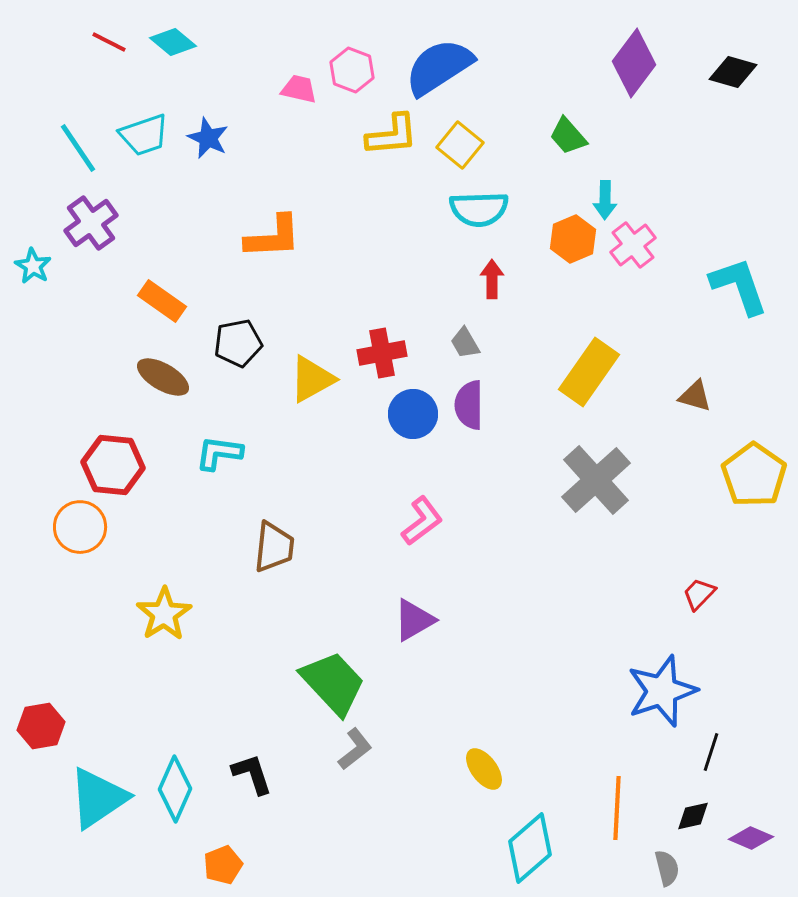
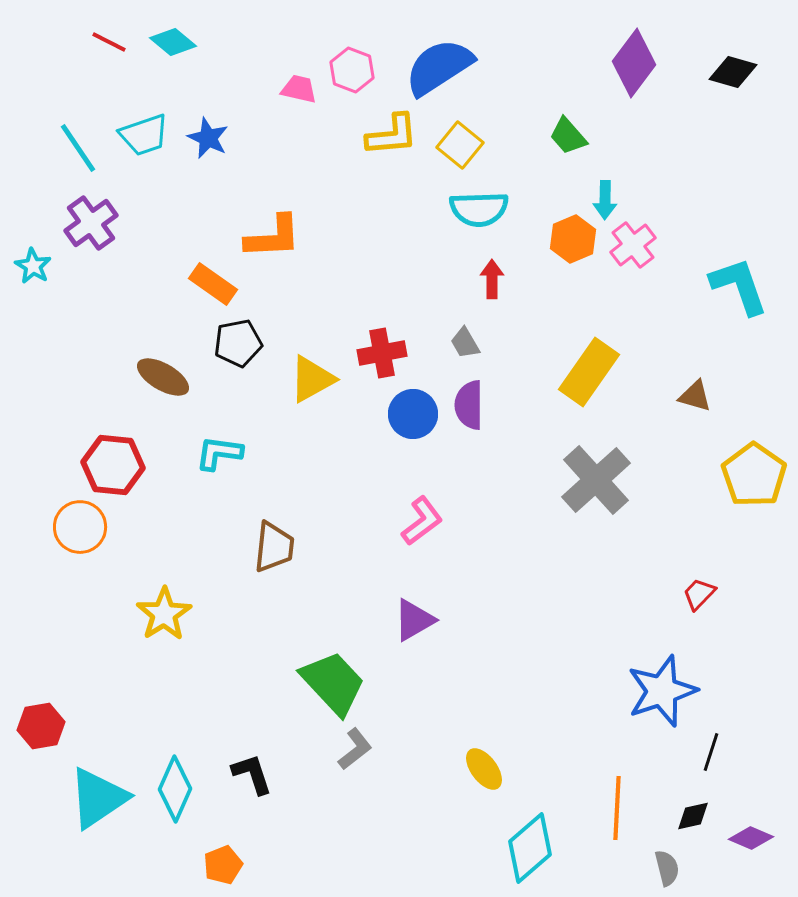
orange rectangle at (162, 301): moved 51 px right, 17 px up
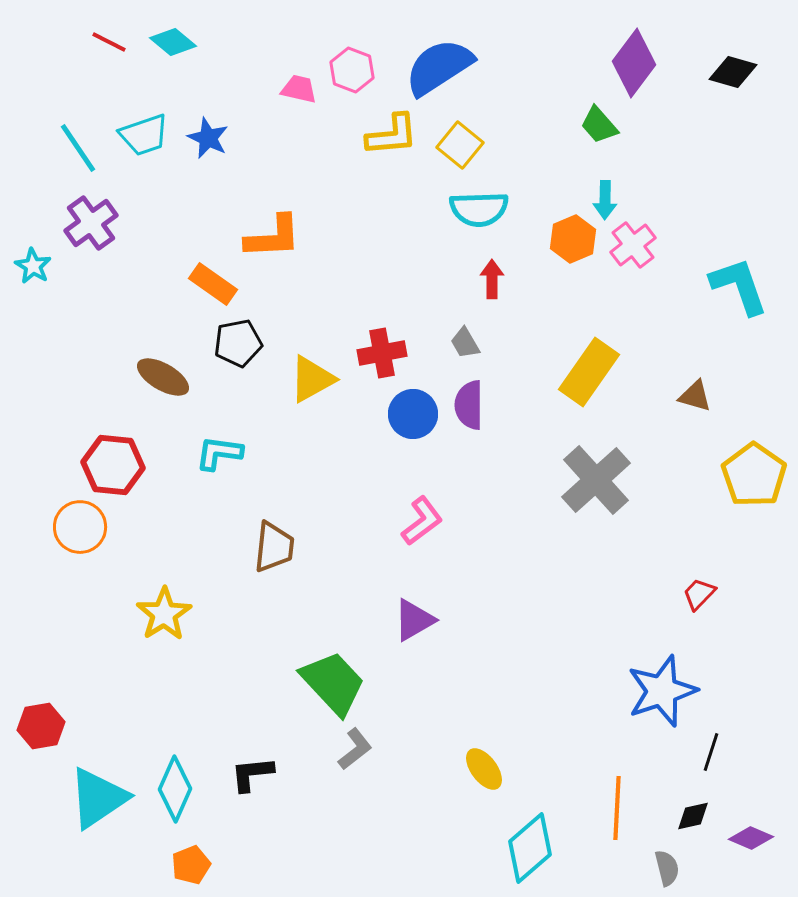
green trapezoid at (568, 136): moved 31 px right, 11 px up
black L-shape at (252, 774): rotated 78 degrees counterclockwise
orange pentagon at (223, 865): moved 32 px left
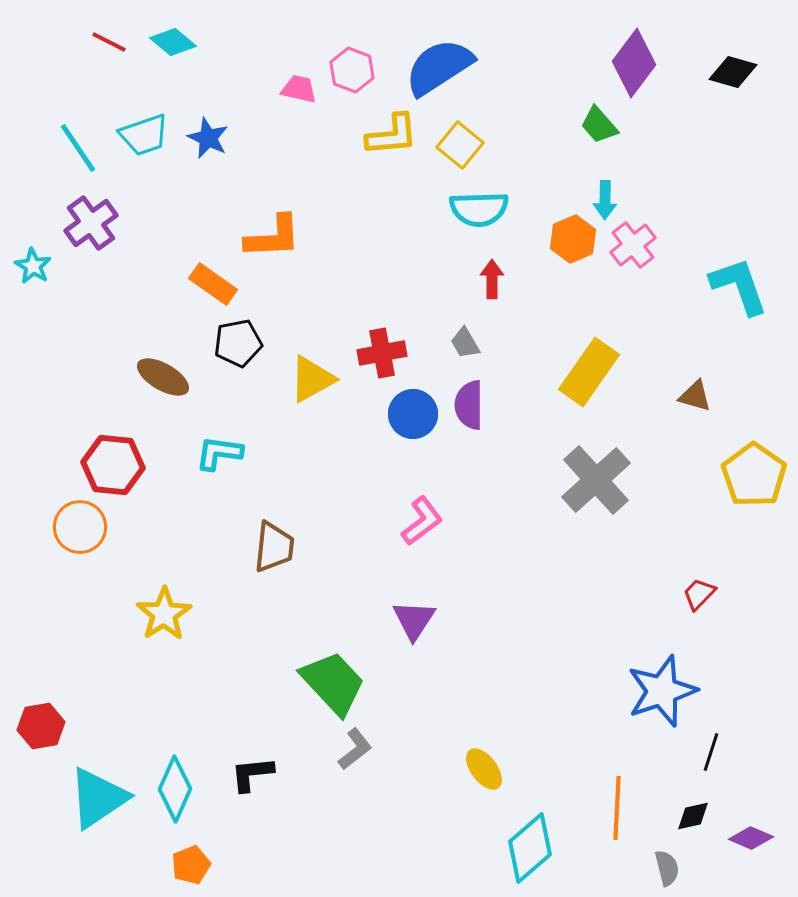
purple triangle at (414, 620): rotated 27 degrees counterclockwise
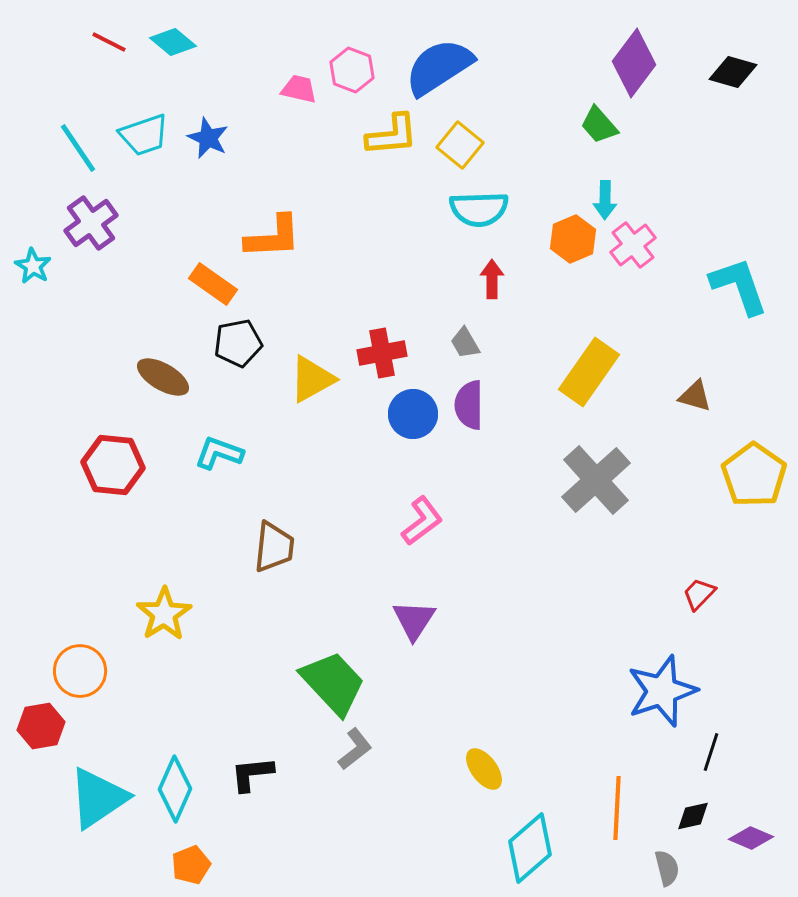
cyan L-shape at (219, 453): rotated 12 degrees clockwise
orange circle at (80, 527): moved 144 px down
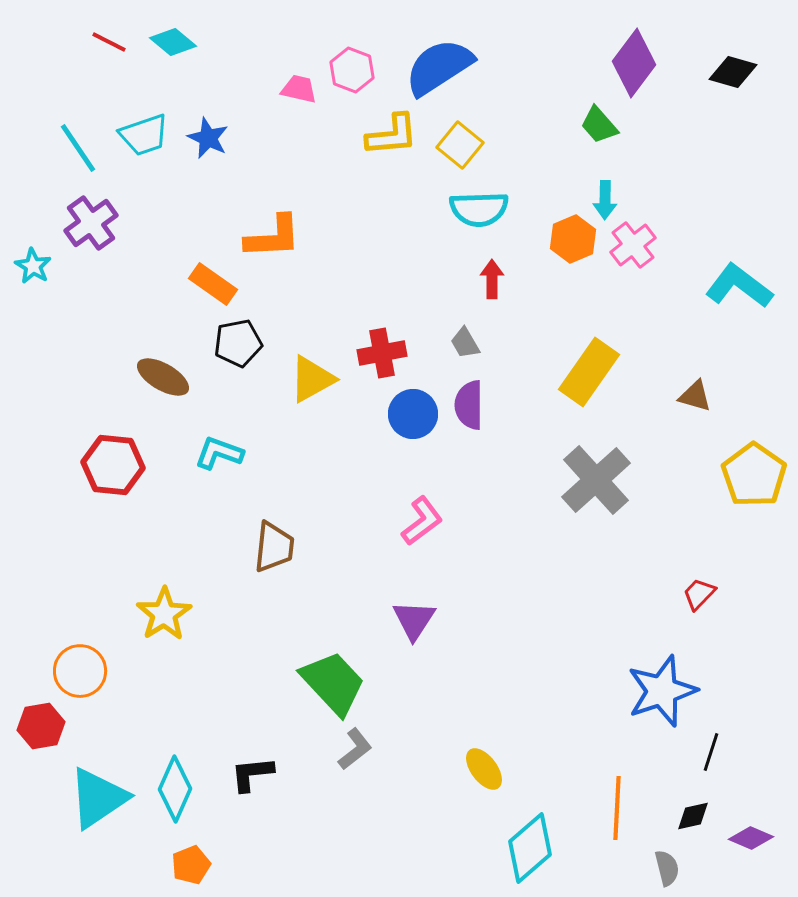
cyan L-shape at (739, 286): rotated 34 degrees counterclockwise
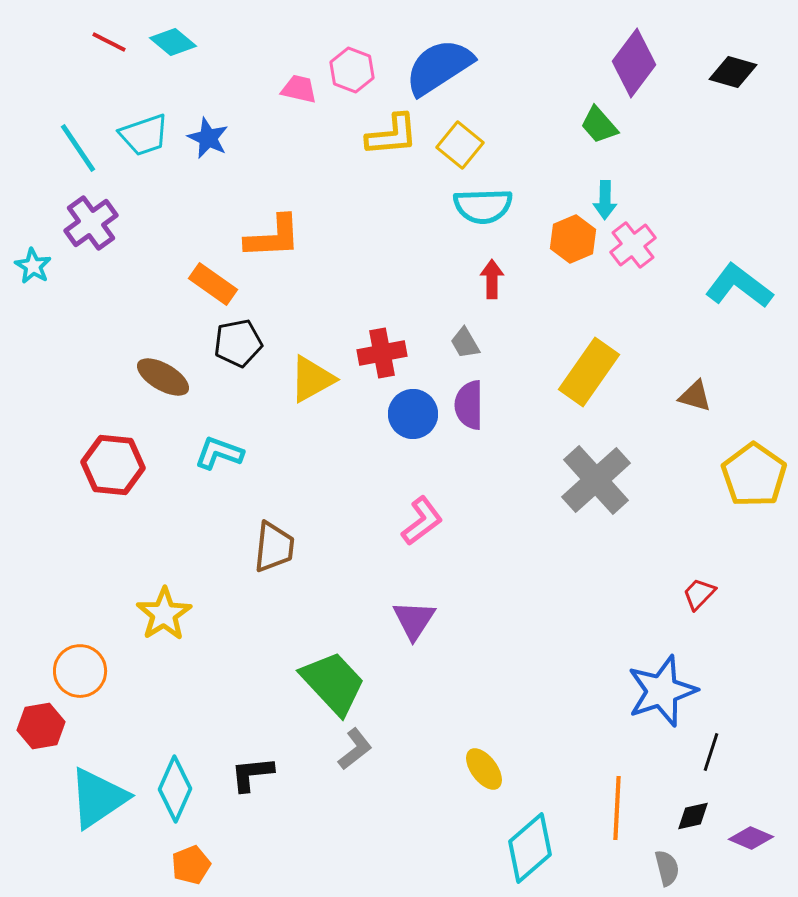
cyan semicircle at (479, 209): moved 4 px right, 3 px up
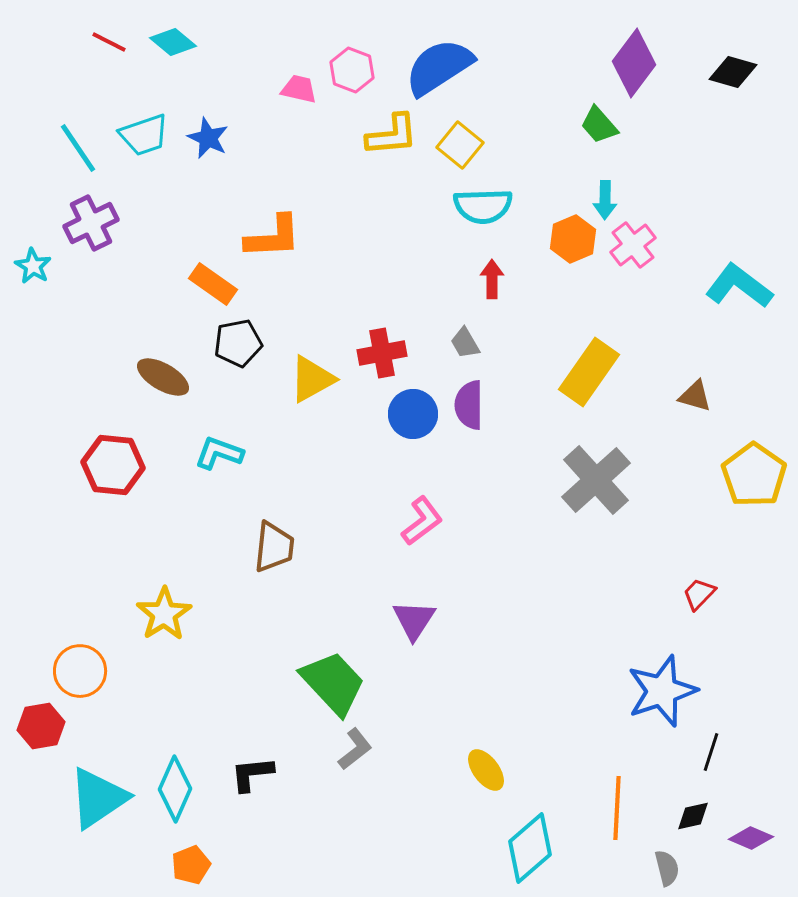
purple cross at (91, 223): rotated 10 degrees clockwise
yellow ellipse at (484, 769): moved 2 px right, 1 px down
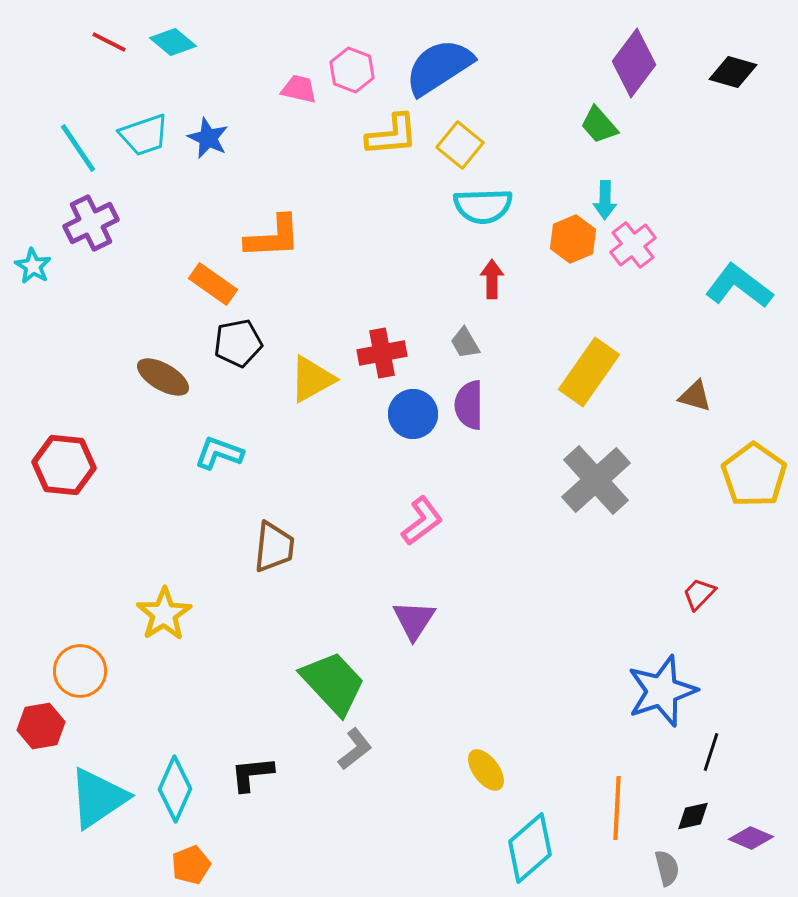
red hexagon at (113, 465): moved 49 px left
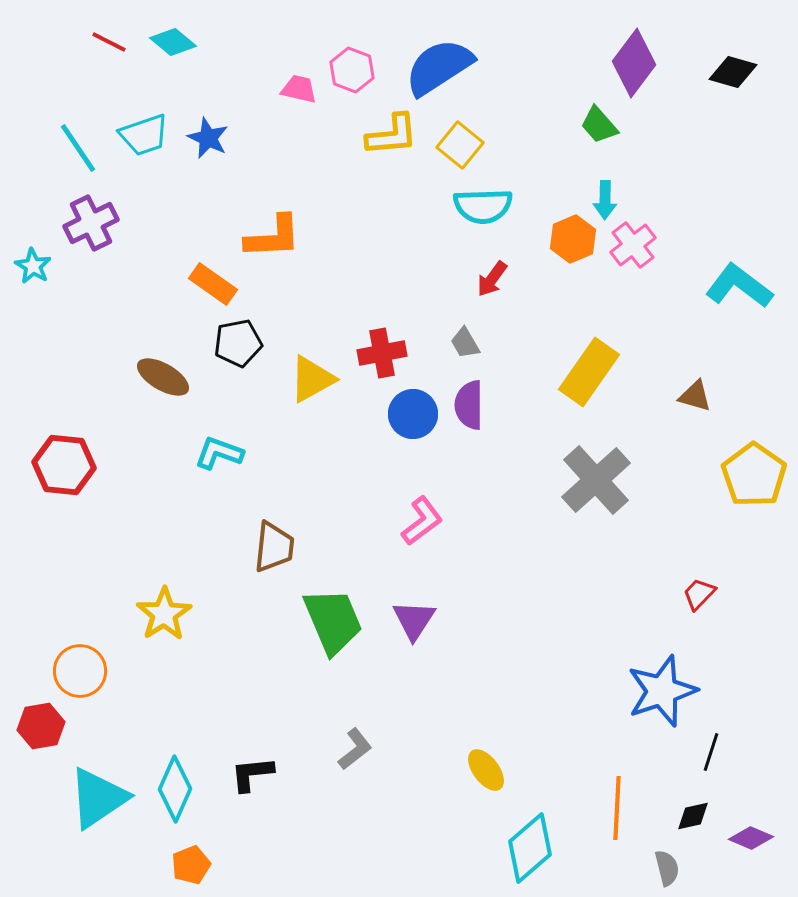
red arrow at (492, 279): rotated 144 degrees counterclockwise
green trapezoid at (333, 683): moved 62 px up; rotated 20 degrees clockwise
